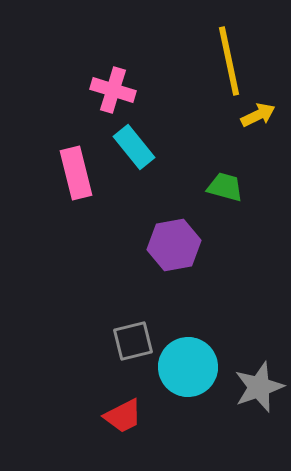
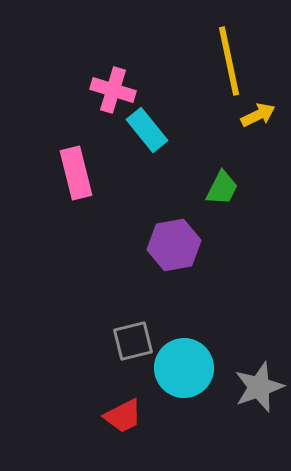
cyan rectangle: moved 13 px right, 17 px up
green trapezoid: moved 3 px left, 1 px down; rotated 102 degrees clockwise
cyan circle: moved 4 px left, 1 px down
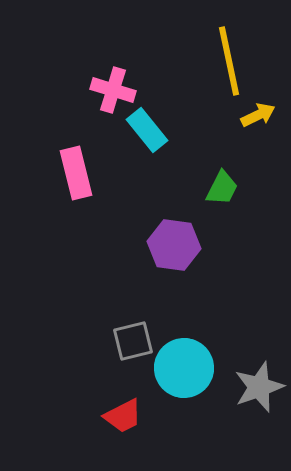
purple hexagon: rotated 18 degrees clockwise
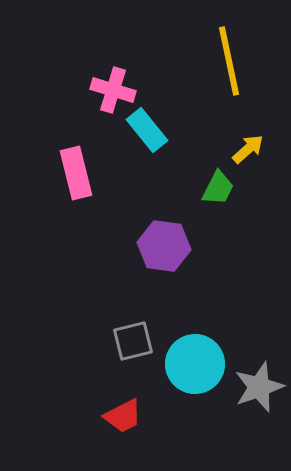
yellow arrow: moved 10 px left, 34 px down; rotated 16 degrees counterclockwise
green trapezoid: moved 4 px left
purple hexagon: moved 10 px left, 1 px down
cyan circle: moved 11 px right, 4 px up
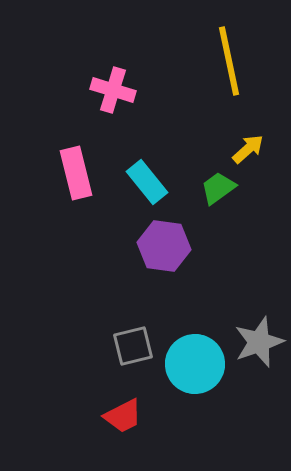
cyan rectangle: moved 52 px down
green trapezoid: rotated 153 degrees counterclockwise
gray square: moved 5 px down
gray star: moved 45 px up
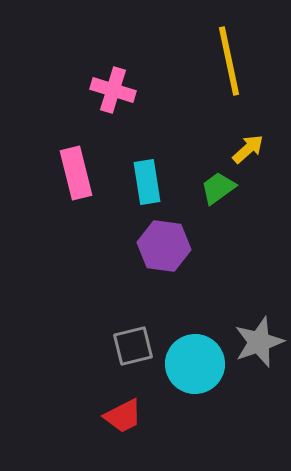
cyan rectangle: rotated 30 degrees clockwise
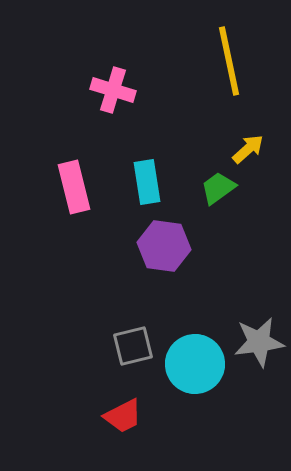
pink rectangle: moved 2 px left, 14 px down
gray star: rotated 12 degrees clockwise
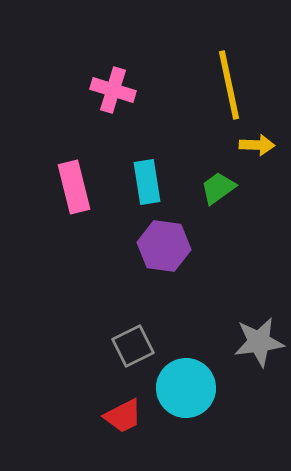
yellow line: moved 24 px down
yellow arrow: moved 9 px right, 4 px up; rotated 44 degrees clockwise
gray square: rotated 12 degrees counterclockwise
cyan circle: moved 9 px left, 24 px down
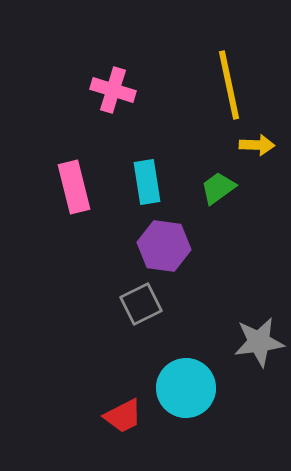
gray square: moved 8 px right, 42 px up
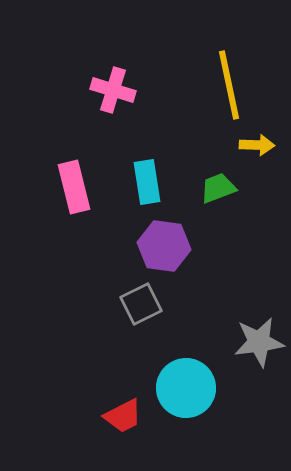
green trapezoid: rotated 15 degrees clockwise
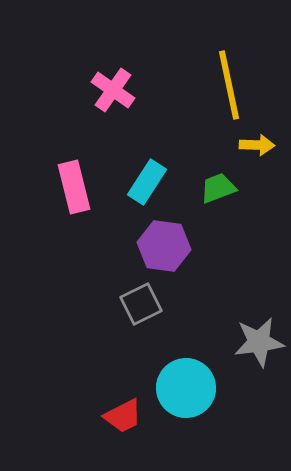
pink cross: rotated 18 degrees clockwise
cyan rectangle: rotated 42 degrees clockwise
